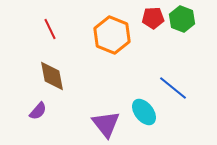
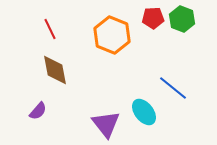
brown diamond: moved 3 px right, 6 px up
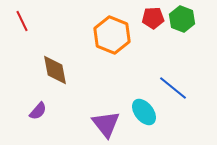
red line: moved 28 px left, 8 px up
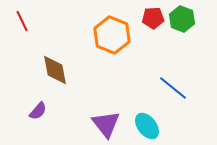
cyan ellipse: moved 3 px right, 14 px down
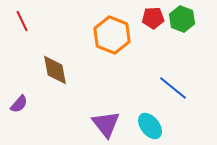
purple semicircle: moved 19 px left, 7 px up
cyan ellipse: moved 3 px right
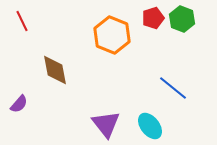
red pentagon: rotated 15 degrees counterclockwise
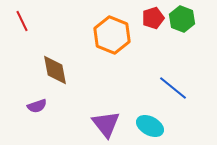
purple semicircle: moved 18 px right, 2 px down; rotated 30 degrees clockwise
cyan ellipse: rotated 24 degrees counterclockwise
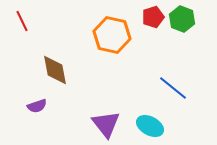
red pentagon: moved 1 px up
orange hexagon: rotated 9 degrees counterclockwise
